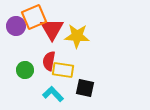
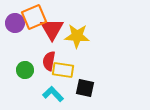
purple circle: moved 1 px left, 3 px up
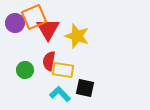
red triangle: moved 4 px left
yellow star: rotated 15 degrees clockwise
cyan L-shape: moved 7 px right
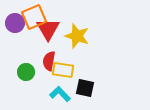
green circle: moved 1 px right, 2 px down
